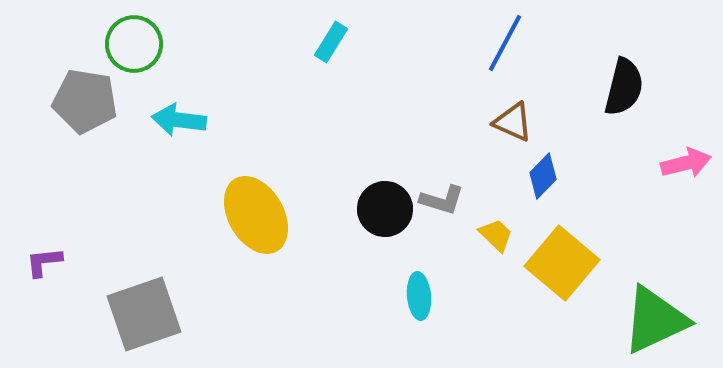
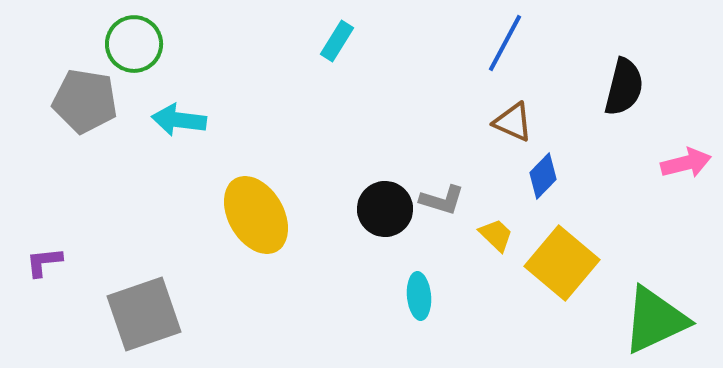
cyan rectangle: moved 6 px right, 1 px up
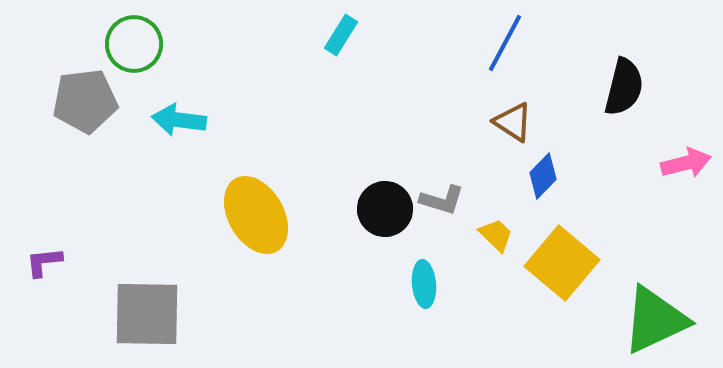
cyan rectangle: moved 4 px right, 6 px up
gray pentagon: rotated 16 degrees counterclockwise
brown triangle: rotated 9 degrees clockwise
cyan ellipse: moved 5 px right, 12 px up
gray square: moved 3 px right; rotated 20 degrees clockwise
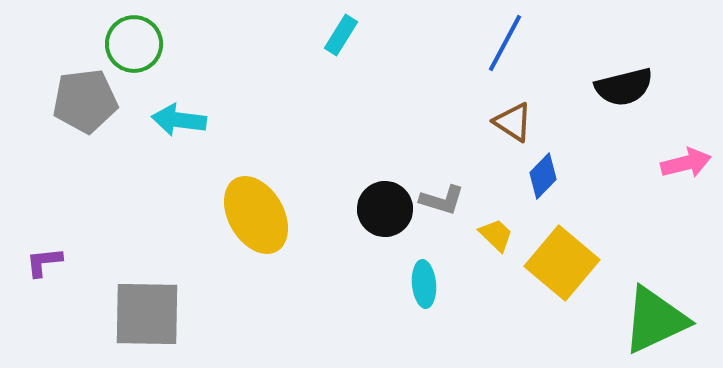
black semicircle: rotated 62 degrees clockwise
